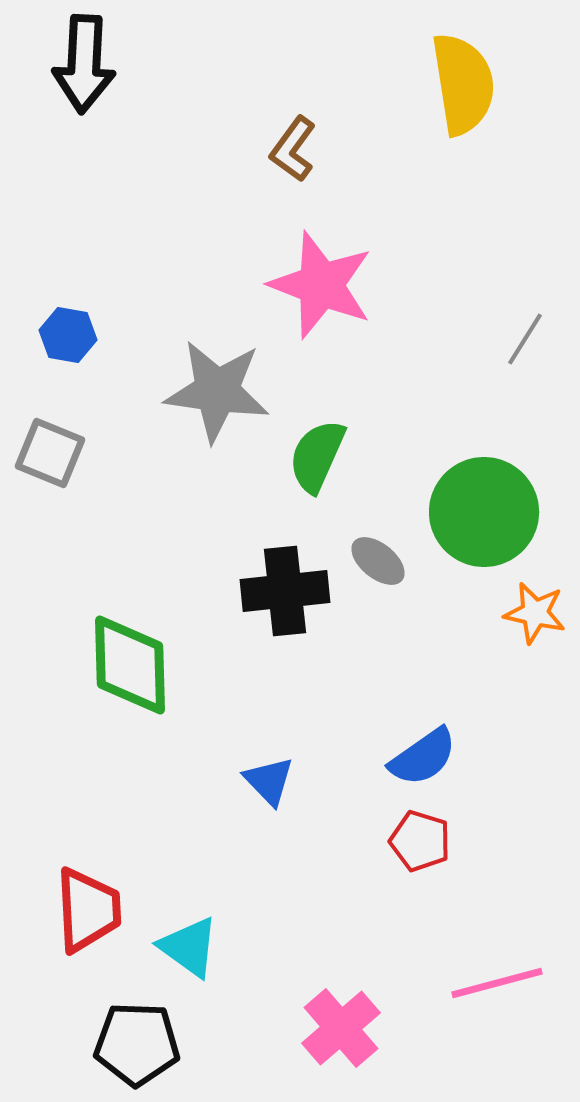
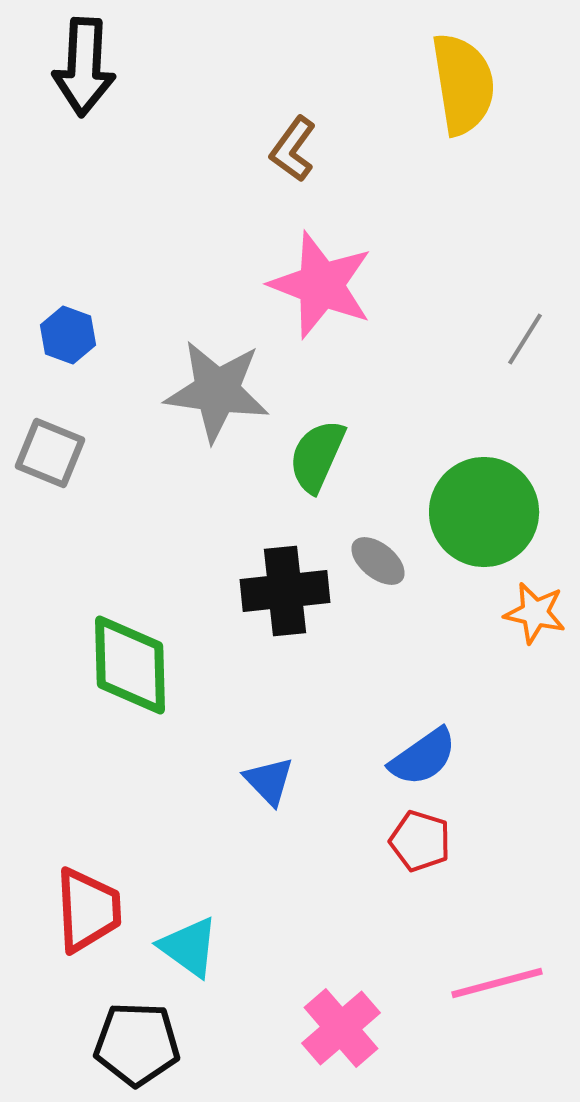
black arrow: moved 3 px down
blue hexagon: rotated 10 degrees clockwise
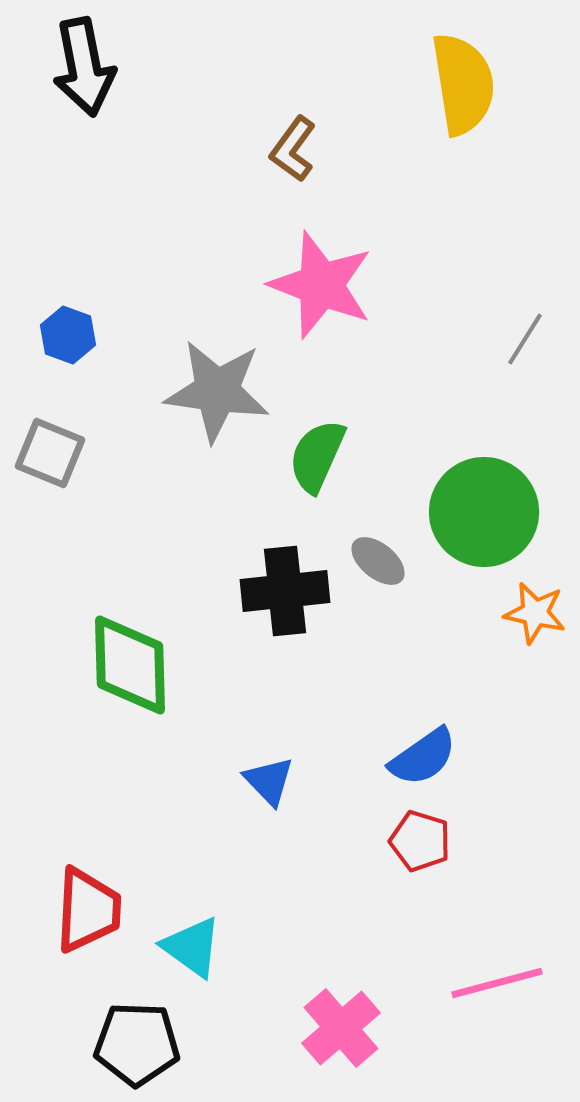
black arrow: rotated 14 degrees counterclockwise
red trapezoid: rotated 6 degrees clockwise
cyan triangle: moved 3 px right
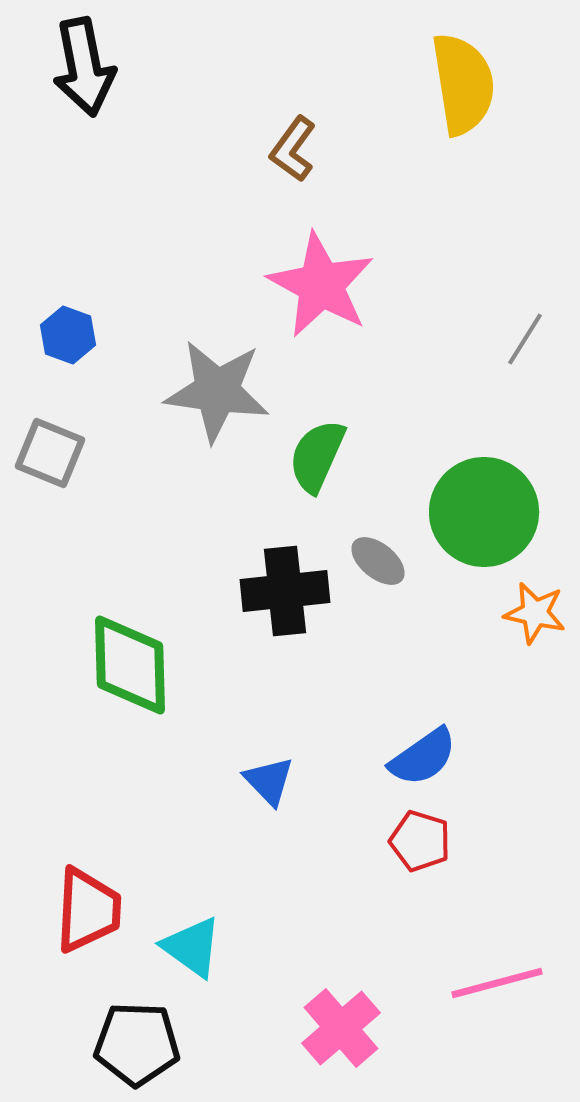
pink star: rotated 8 degrees clockwise
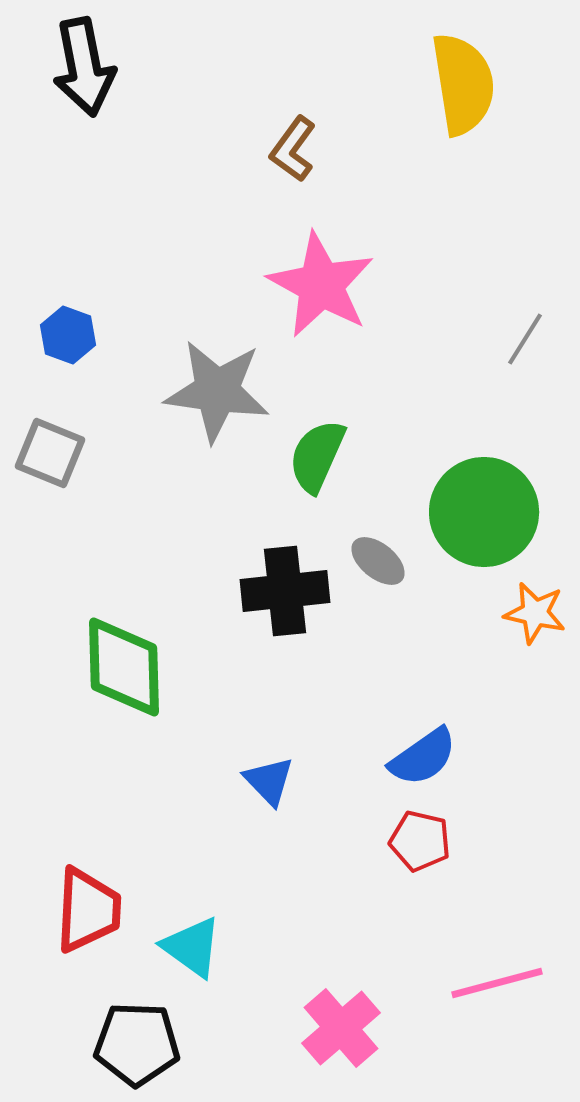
green diamond: moved 6 px left, 2 px down
red pentagon: rotated 4 degrees counterclockwise
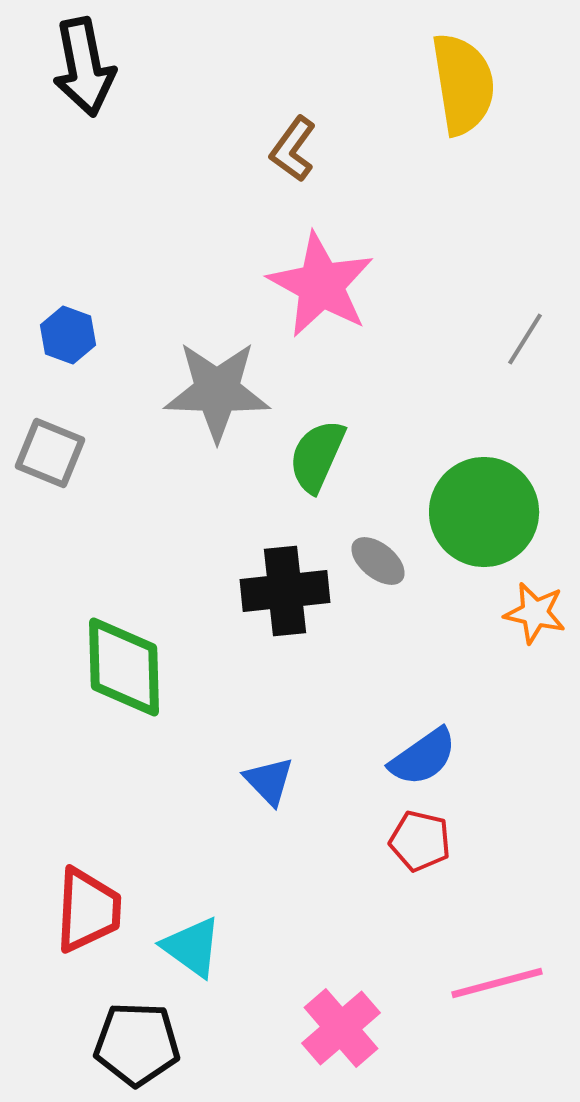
gray star: rotated 6 degrees counterclockwise
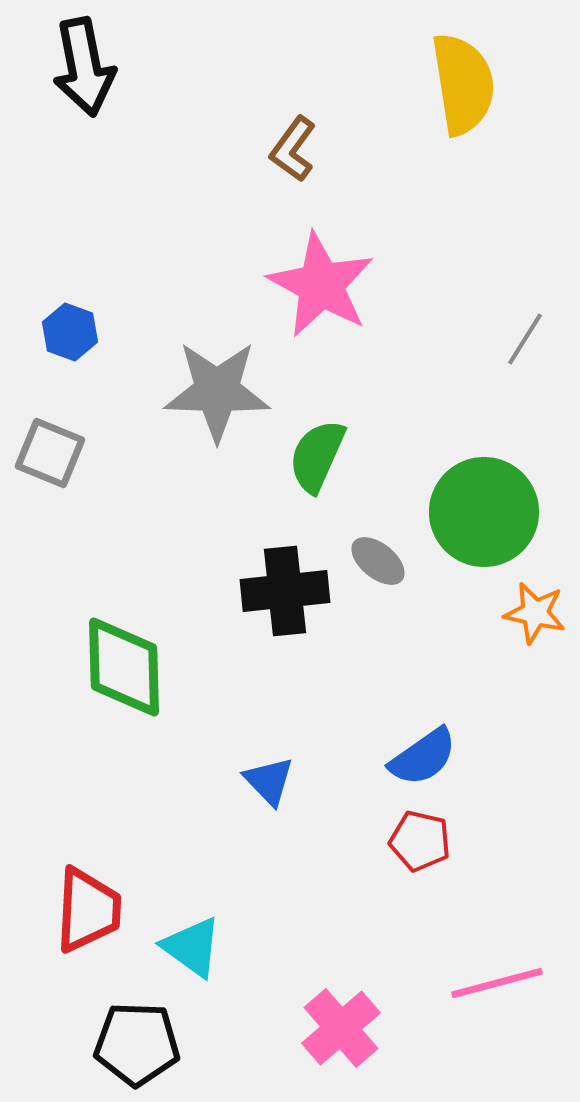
blue hexagon: moved 2 px right, 3 px up
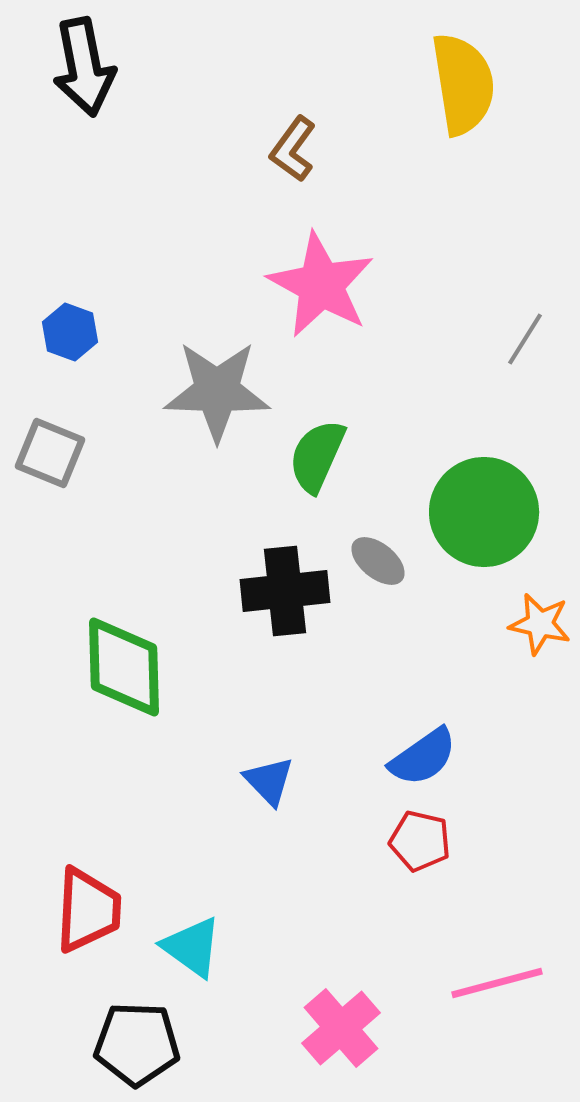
orange star: moved 5 px right, 11 px down
